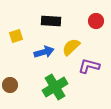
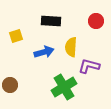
yellow semicircle: rotated 42 degrees counterclockwise
green cross: moved 9 px right
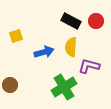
black rectangle: moved 20 px right; rotated 24 degrees clockwise
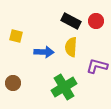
yellow square: rotated 32 degrees clockwise
blue arrow: rotated 18 degrees clockwise
purple L-shape: moved 8 px right
brown circle: moved 3 px right, 2 px up
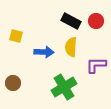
purple L-shape: moved 1 px left, 1 px up; rotated 15 degrees counterclockwise
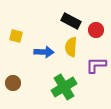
red circle: moved 9 px down
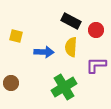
brown circle: moved 2 px left
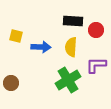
black rectangle: moved 2 px right; rotated 24 degrees counterclockwise
blue arrow: moved 3 px left, 5 px up
green cross: moved 4 px right, 7 px up
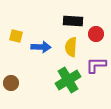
red circle: moved 4 px down
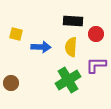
yellow square: moved 2 px up
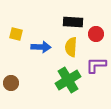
black rectangle: moved 1 px down
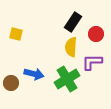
black rectangle: rotated 60 degrees counterclockwise
blue arrow: moved 7 px left, 27 px down; rotated 12 degrees clockwise
purple L-shape: moved 4 px left, 3 px up
green cross: moved 1 px left, 1 px up
